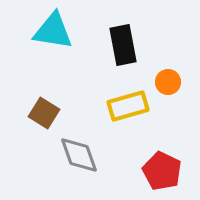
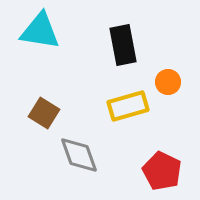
cyan triangle: moved 13 px left
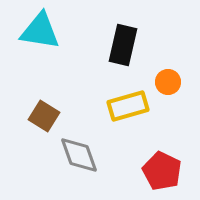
black rectangle: rotated 24 degrees clockwise
brown square: moved 3 px down
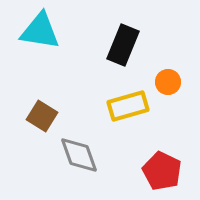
black rectangle: rotated 9 degrees clockwise
brown square: moved 2 px left
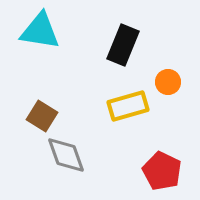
gray diamond: moved 13 px left
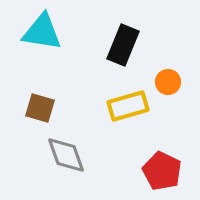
cyan triangle: moved 2 px right, 1 px down
brown square: moved 2 px left, 8 px up; rotated 16 degrees counterclockwise
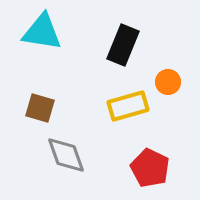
red pentagon: moved 12 px left, 3 px up
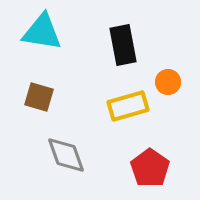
black rectangle: rotated 33 degrees counterclockwise
brown square: moved 1 px left, 11 px up
red pentagon: rotated 9 degrees clockwise
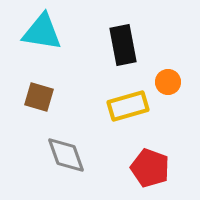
red pentagon: rotated 15 degrees counterclockwise
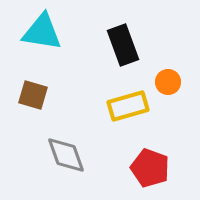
black rectangle: rotated 9 degrees counterclockwise
brown square: moved 6 px left, 2 px up
